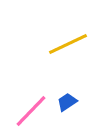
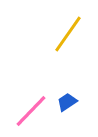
yellow line: moved 10 px up; rotated 30 degrees counterclockwise
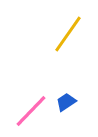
blue trapezoid: moved 1 px left
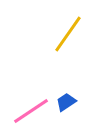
pink line: rotated 12 degrees clockwise
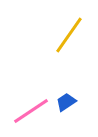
yellow line: moved 1 px right, 1 px down
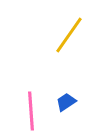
pink line: rotated 60 degrees counterclockwise
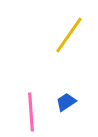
pink line: moved 1 px down
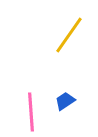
blue trapezoid: moved 1 px left, 1 px up
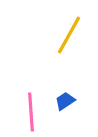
yellow line: rotated 6 degrees counterclockwise
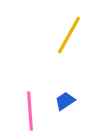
pink line: moved 1 px left, 1 px up
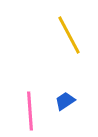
yellow line: rotated 57 degrees counterclockwise
